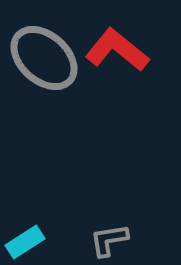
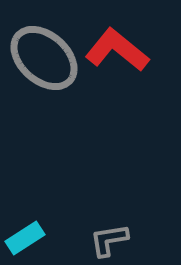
cyan rectangle: moved 4 px up
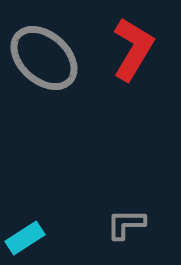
red L-shape: moved 16 px right, 1 px up; rotated 82 degrees clockwise
gray L-shape: moved 17 px right, 16 px up; rotated 9 degrees clockwise
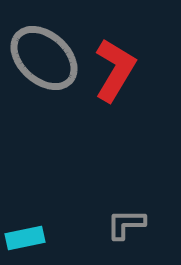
red L-shape: moved 18 px left, 21 px down
cyan rectangle: rotated 21 degrees clockwise
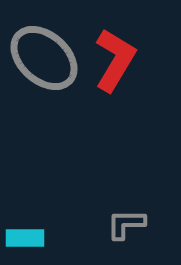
red L-shape: moved 10 px up
cyan rectangle: rotated 12 degrees clockwise
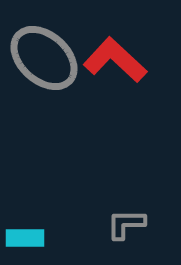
red L-shape: rotated 78 degrees counterclockwise
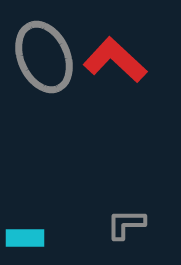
gray ellipse: moved 1 px up; rotated 24 degrees clockwise
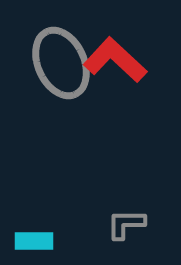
gray ellipse: moved 17 px right, 6 px down
cyan rectangle: moved 9 px right, 3 px down
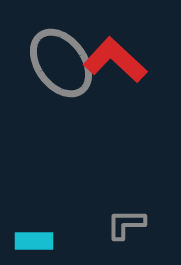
gray ellipse: rotated 12 degrees counterclockwise
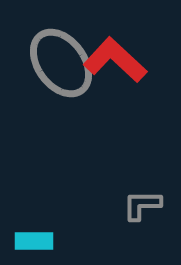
gray L-shape: moved 16 px right, 19 px up
